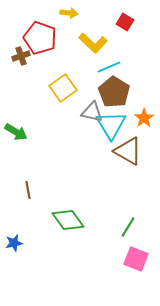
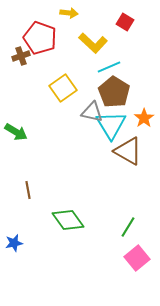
pink square: moved 1 px right, 1 px up; rotated 30 degrees clockwise
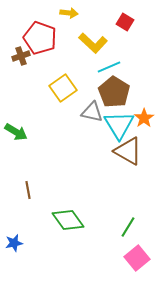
cyan triangle: moved 8 px right
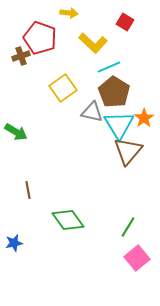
brown triangle: rotated 40 degrees clockwise
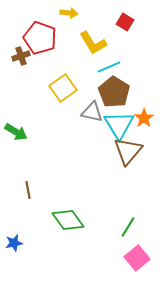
yellow L-shape: rotated 16 degrees clockwise
